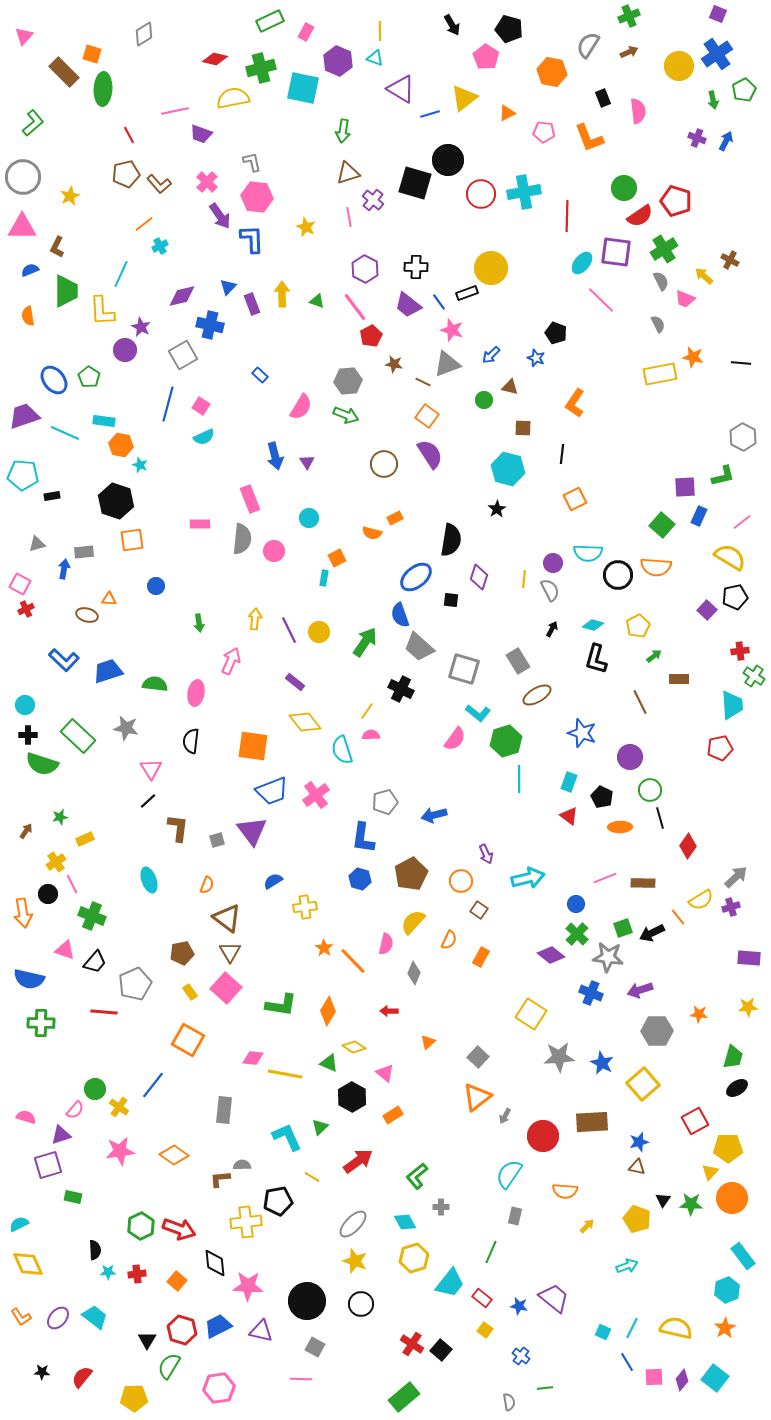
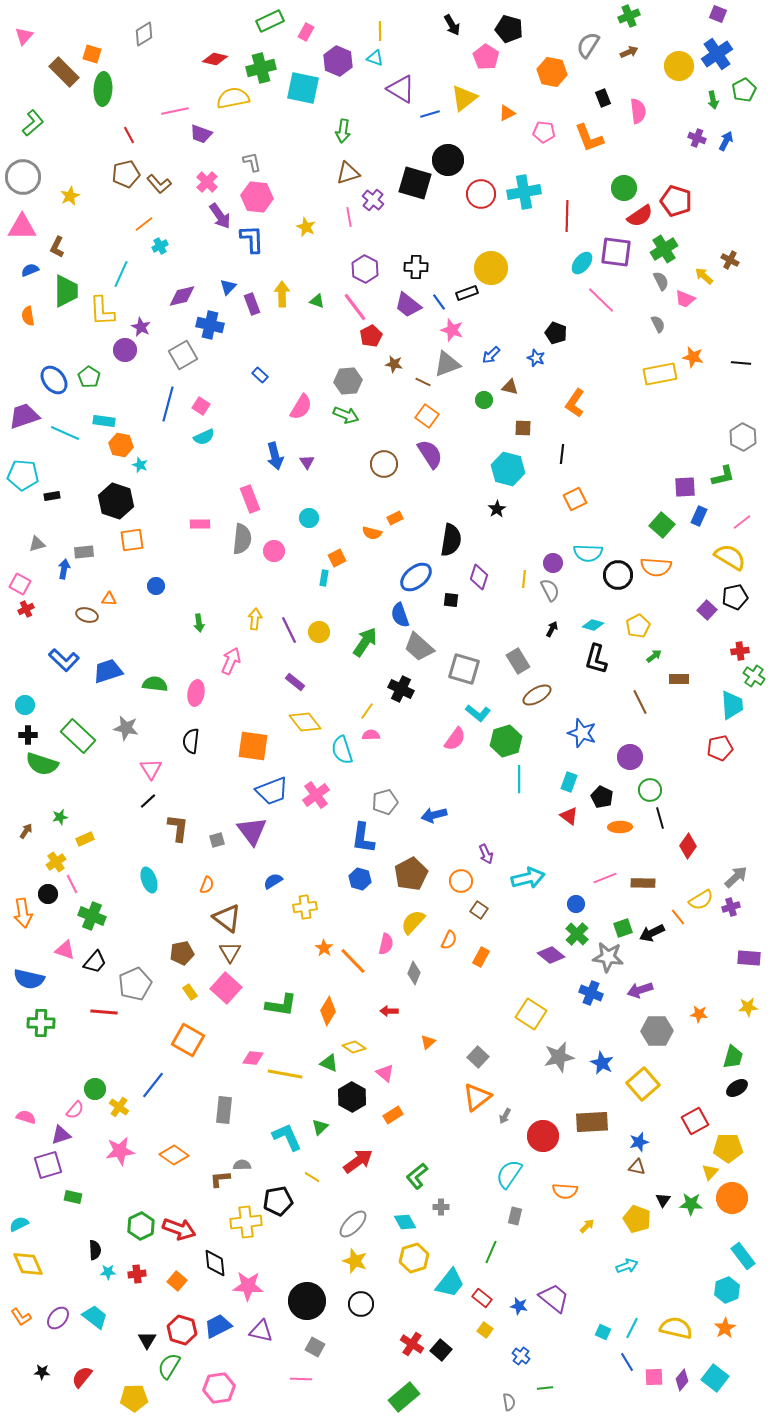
gray star at (559, 1057): rotated 8 degrees counterclockwise
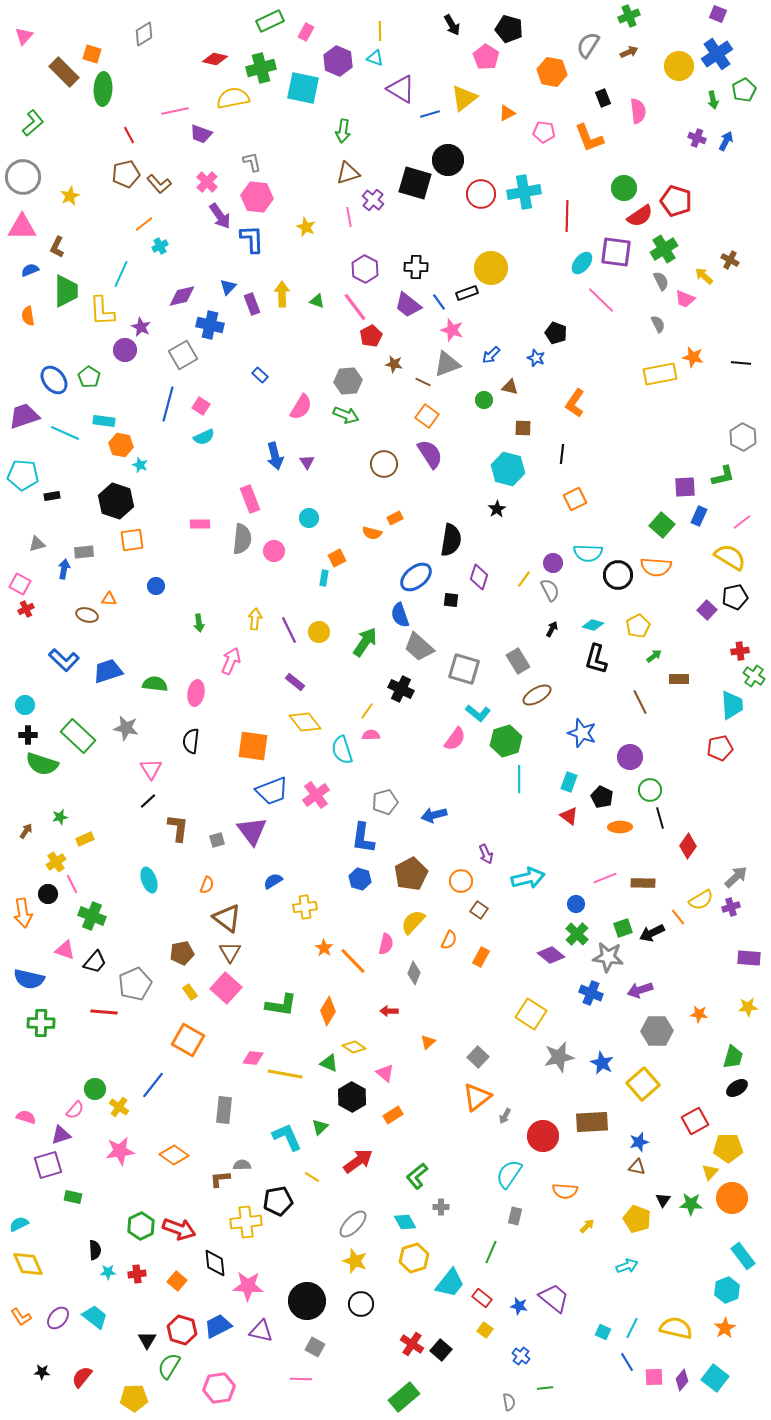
yellow line at (524, 579): rotated 30 degrees clockwise
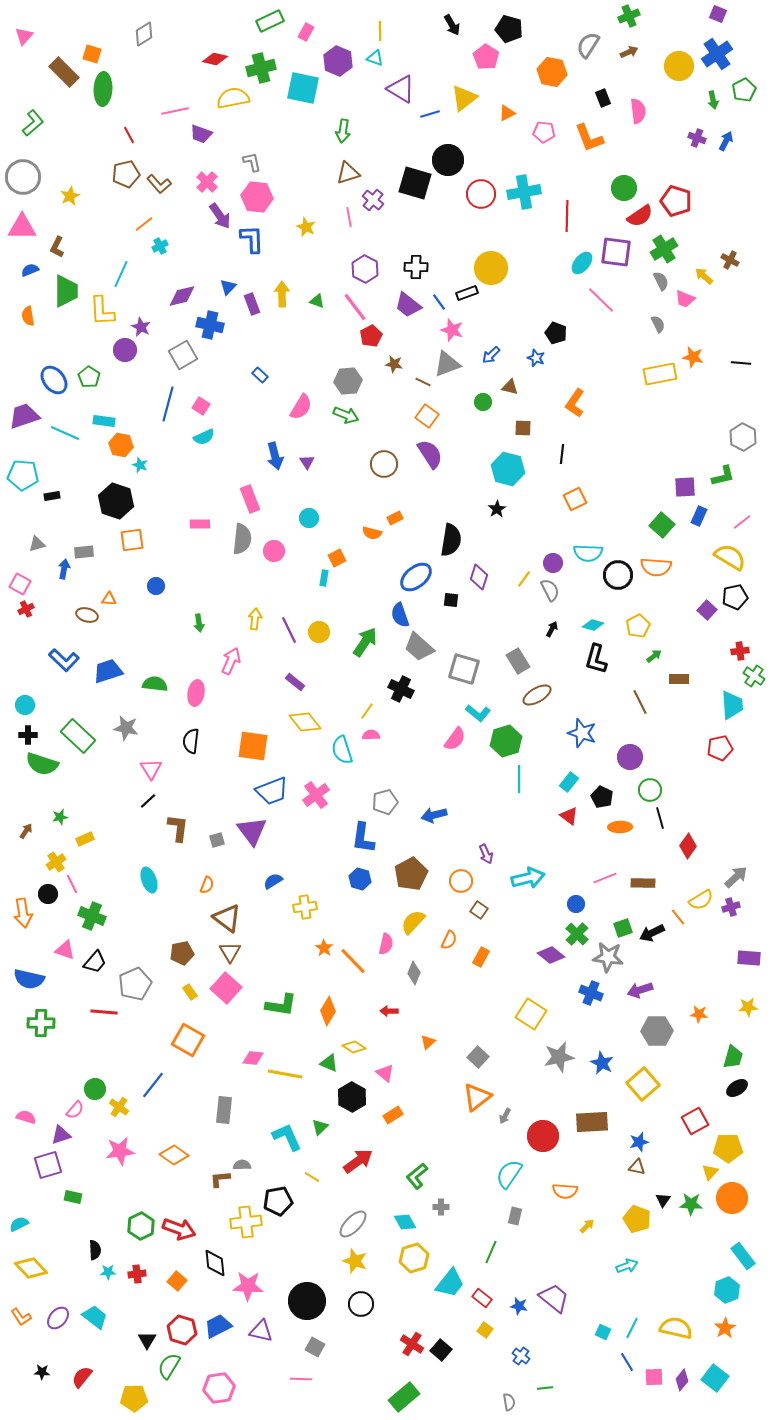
green circle at (484, 400): moved 1 px left, 2 px down
cyan rectangle at (569, 782): rotated 18 degrees clockwise
yellow diamond at (28, 1264): moved 3 px right, 4 px down; rotated 20 degrees counterclockwise
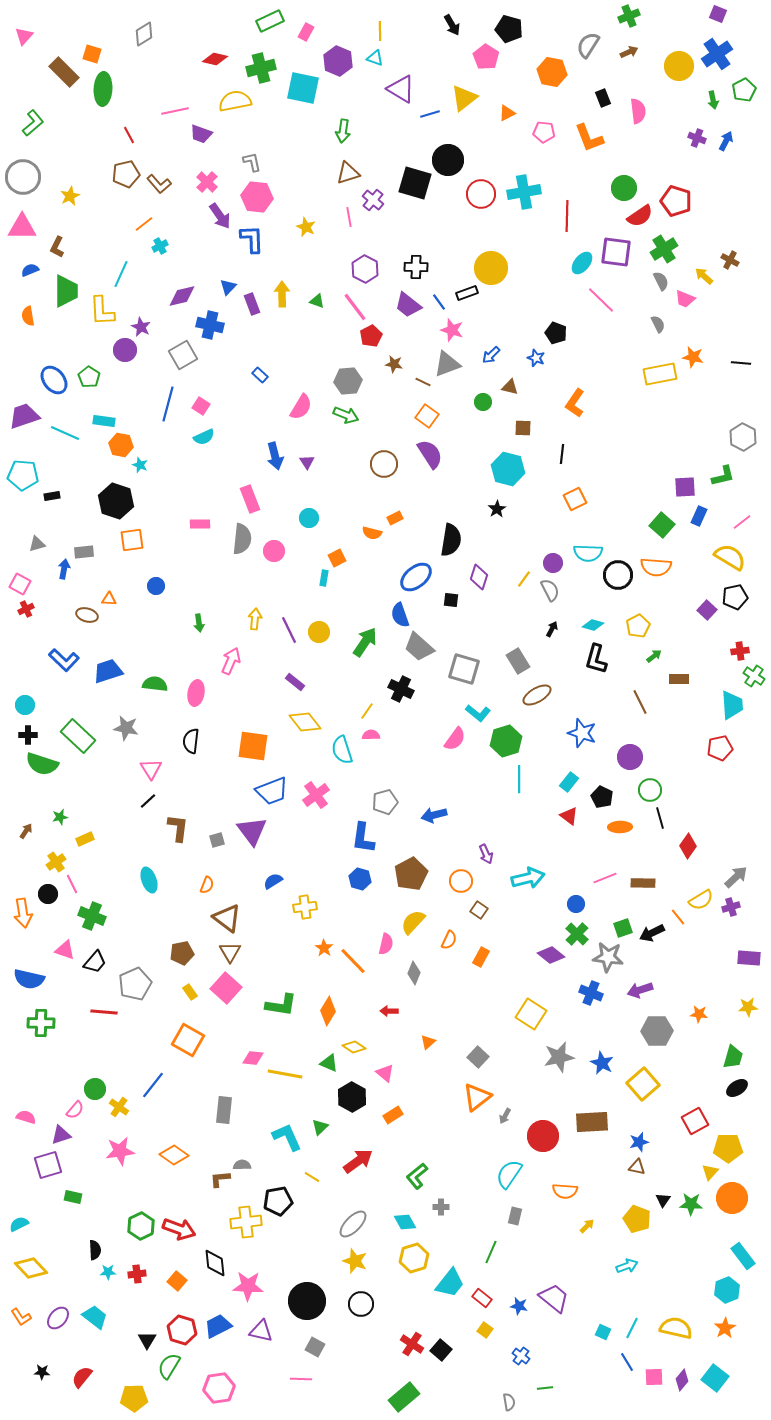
yellow semicircle at (233, 98): moved 2 px right, 3 px down
